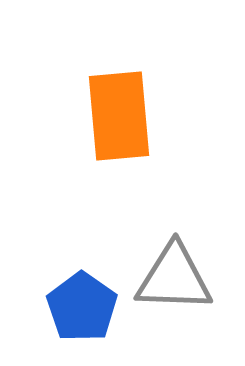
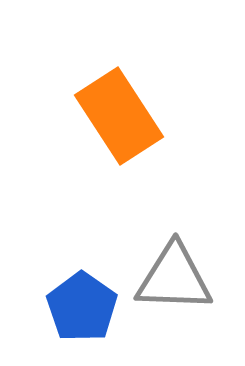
orange rectangle: rotated 28 degrees counterclockwise
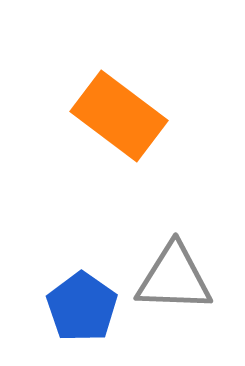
orange rectangle: rotated 20 degrees counterclockwise
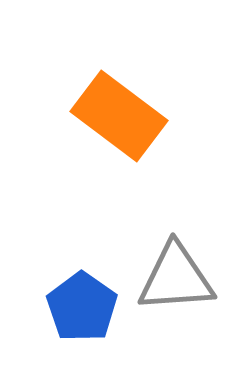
gray triangle: moved 2 px right; rotated 6 degrees counterclockwise
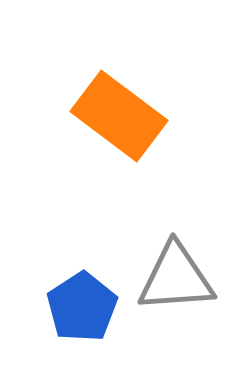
blue pentagon: rotated 4 degrees clockwise
